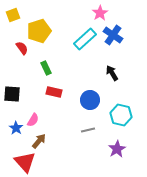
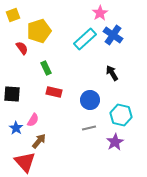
gray line: moved 1 px right, 2 px up
purple star: moved 2 px left, 7 px up
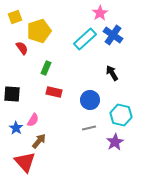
yellow square: moved 2 px right, 2 px down
green rectangle: rotated 48 degrees clockwise
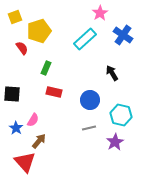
blue cross: moved 10 px right
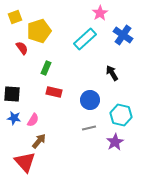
blue star: moved 2 px left, 10 px up; rotated 24 degrees counterclockwise
